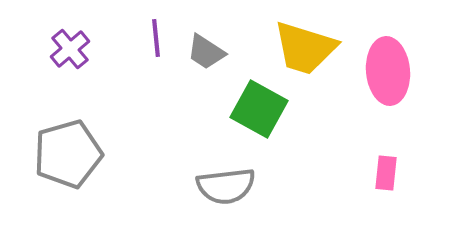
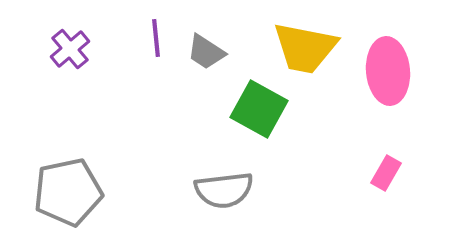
yellow trapezoid: rotated 6 degrees counterclockwise
gray pentagon: moved 38 px down; rotated 4 degrees clockwise
pink rectangle: rotated 24 degrees clockwise
gray semicircle: moved 2 px left, 4 px down
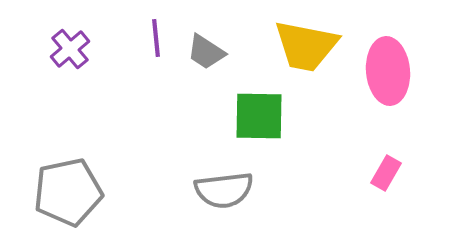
yellow trapezoid: moved 1 px right, 2 px up
green square: moved 7 px down; rotated 28 degrees counterclockwise
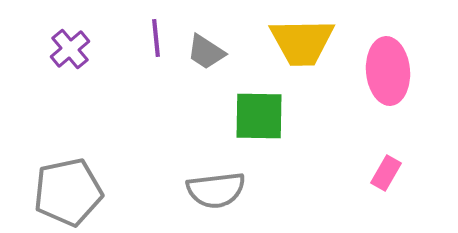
yellow trapezoid: moved 4 px left, 4 px up; rotated 12 degrees counterclockwise
gray semicircle: moved 8 px left
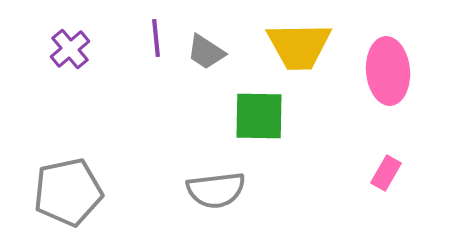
yellow trapezoid: moved 3 px left, 4 px down
